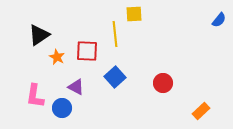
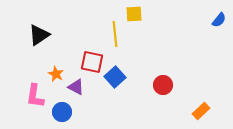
red square: moved 5 px right, 11 px down; rotated 10 degrees clockwise
orange star: moved 1 px left, 17 px down
red circle: moved 2 px down
blue circle: moved 4 px down
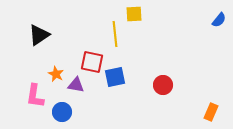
blue square: rotated 30 degrees clockwise
purple triangle: moved 2 px up; rotated 18 degrees counterclockwise
orange rectangle: moved 10 px right, 1 px down; rotated 24 degrees counterclockwise
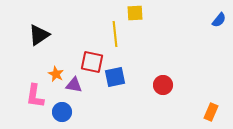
yellow square: moved 1 px right, 1 px up
purple triangle: moved 2 px left
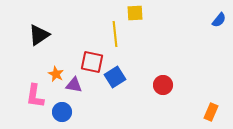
blue square: rotated 20 degrees counterclockwise
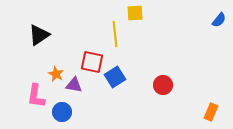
pink L-shape: moved 1 px right
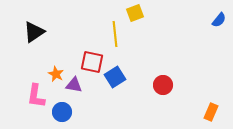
yellow square: rotated 18 degrees counterclockwise
black triangle: moved 5 px left, 3 px up
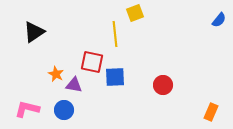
blue square: rotated 30 degrees clockwise
pink L-shape: moved 9 px left, 13 px down; rotated 95 degrees clockwise
blue circle: moved 2 px right, 2 px up
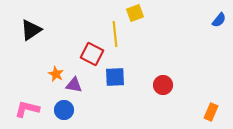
black triangle: moved 3 px left, 2 px up
red square: moved 8 px up; rotated 15 degrees clockwise
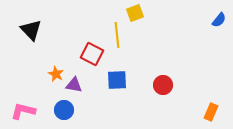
black triangle: rotated 40 degrees counterclockwise
yellow line: moved 2 px right, 1 px down
blue square: moved 2 px right, 3 px down
pink L-shape: moved 4 px left, 2 px down
